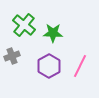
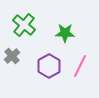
green star: moved 12 px right
gray cross: rotated 21 degrees counterclockwise
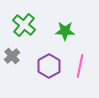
green star: moved 2 px up
pink line: rotated 15 degrees counterclockwise
